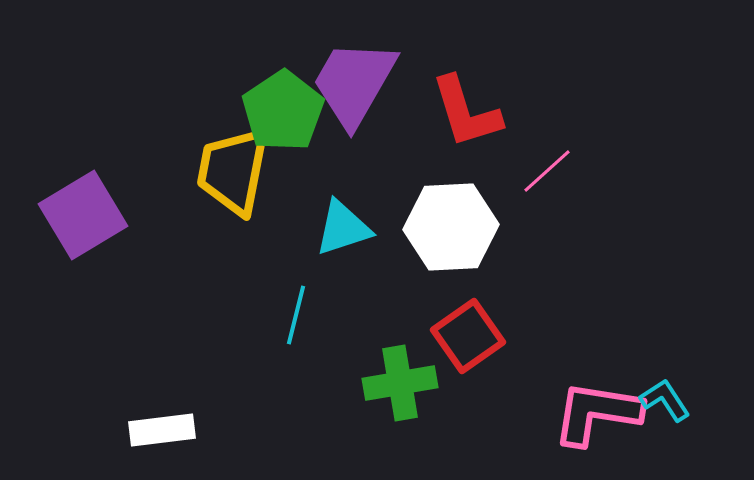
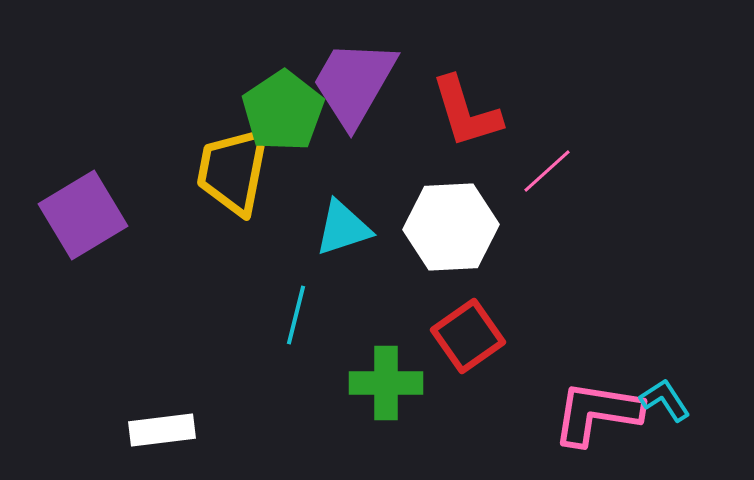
green cross: moved 14 px left; rotated 10 degrees clockwise
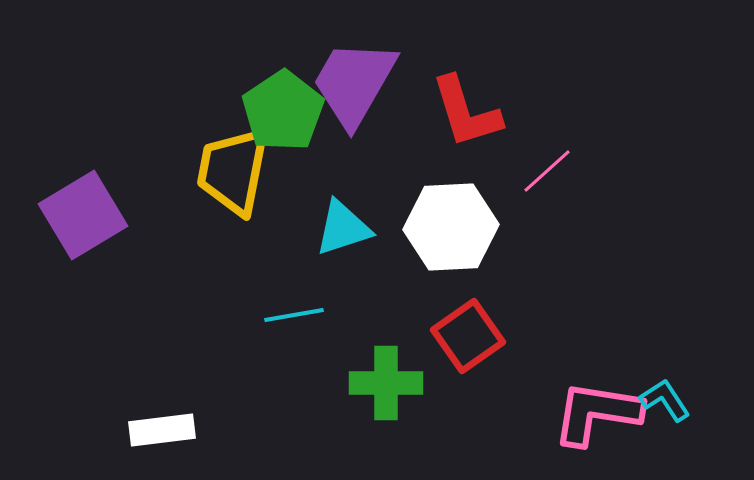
cyan line: moved 2 px left; rotated 66 degrees clockwise
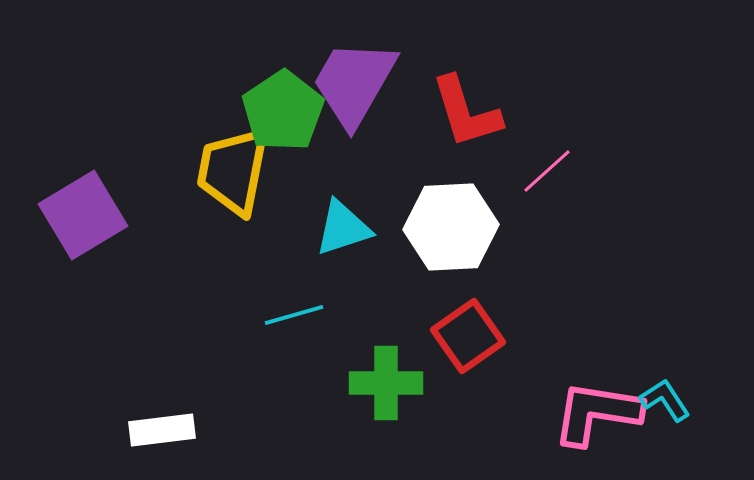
cyan line: rotated 6 degrees counterclockwise
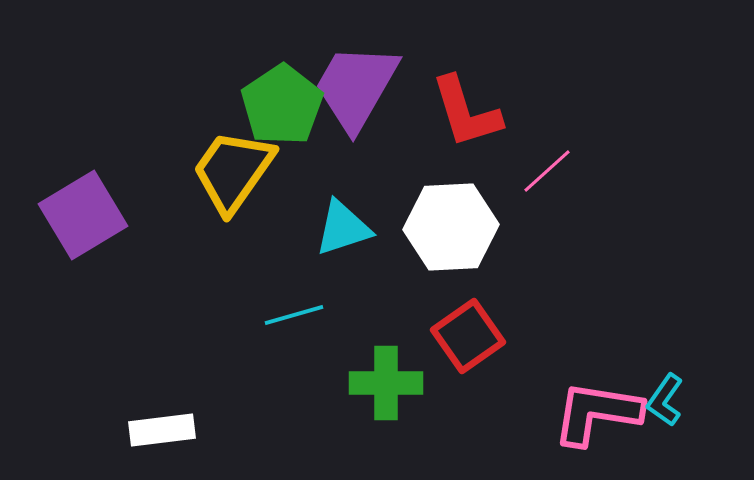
purple trapezoid: moved 2 px right, 4 px down
green pentagon: moved 1 px left, 6 px up
yellow trapezoid: rotated 24 degrees clockwise
cyan L-shape: rotated 112 degrees counterclockwise
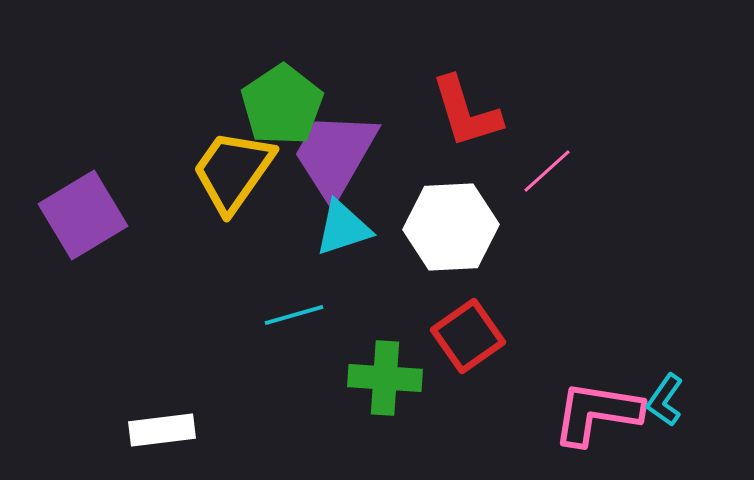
purple trapezoid: moved 21 px left, 68 px down
green cross: moved 1 px left, 5 px up; rotated 4 degrees clockwise
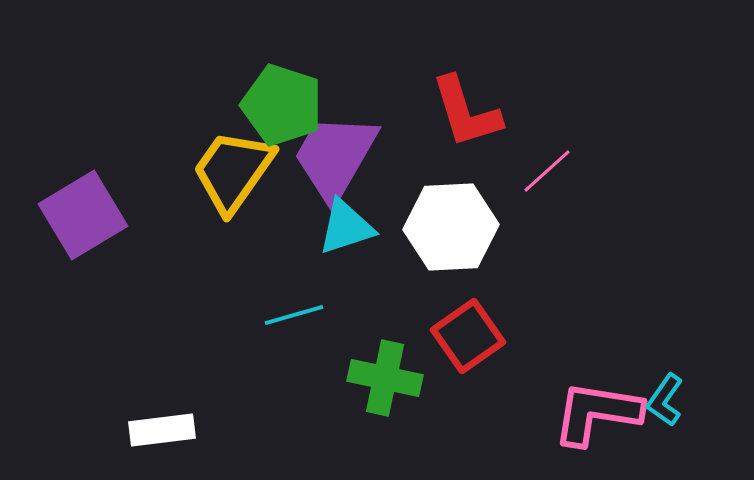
green pentagon: rotated 20 degrees counterclockwise
purple trapezoid: moved 2 px down
cyan triangle: moved 3 px right, 1 px up
green cross: rotated 8 degrees clockwise
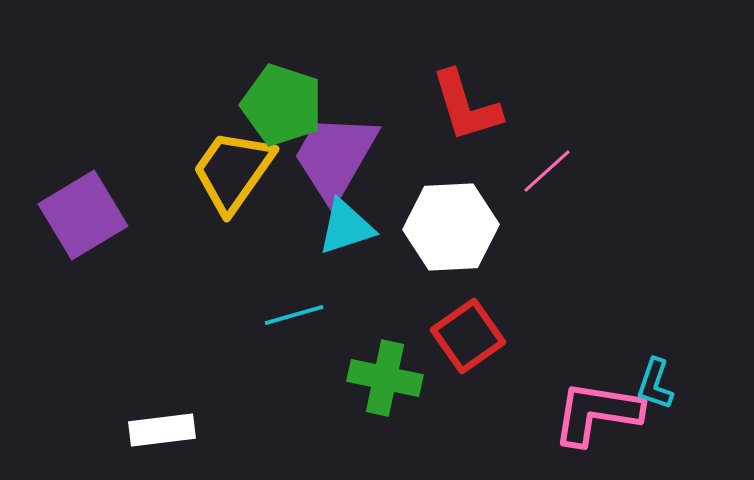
red L-shape: moved 6 px up
cyan L-shape: moved 10 px left, 16 px up; rotated 16 degrees counterclockwise
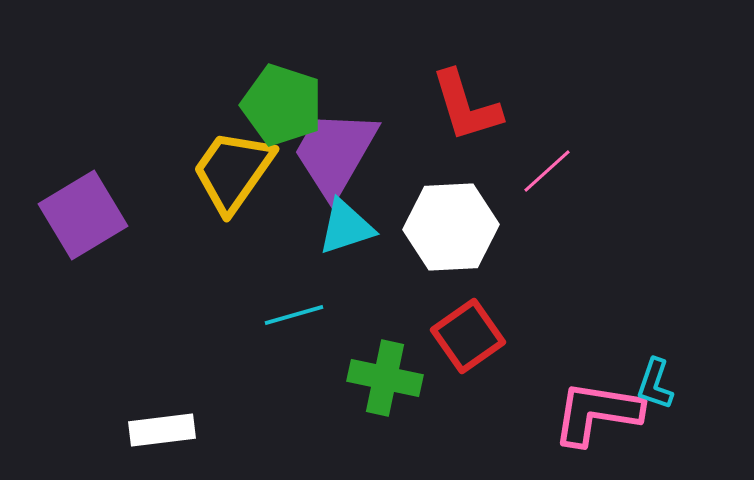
purple trapezoid: moved 4 px up
